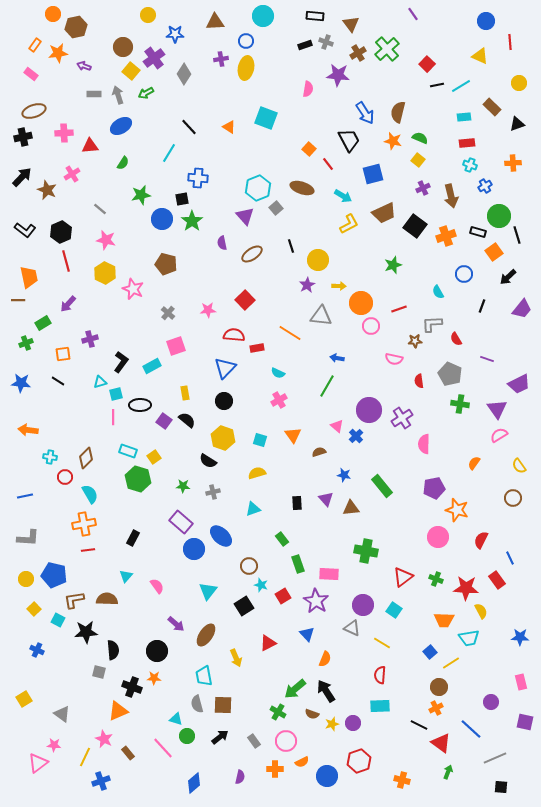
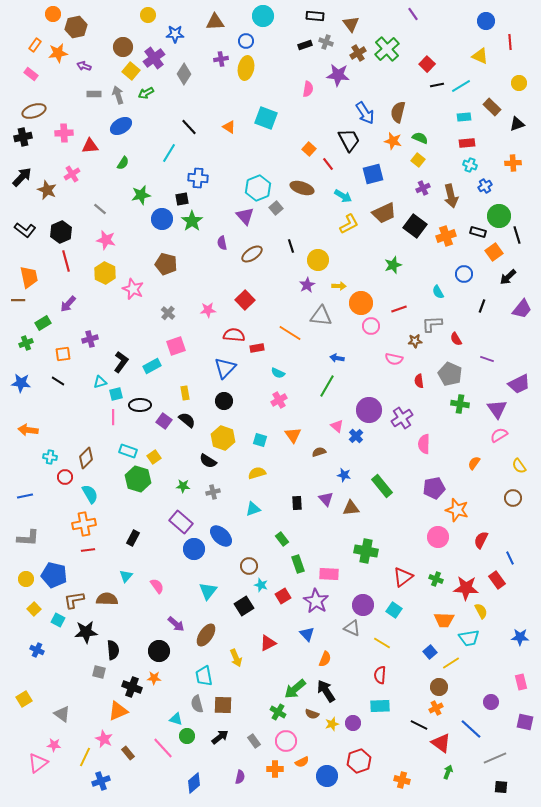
black circle at (157, 651): moved 2 px right
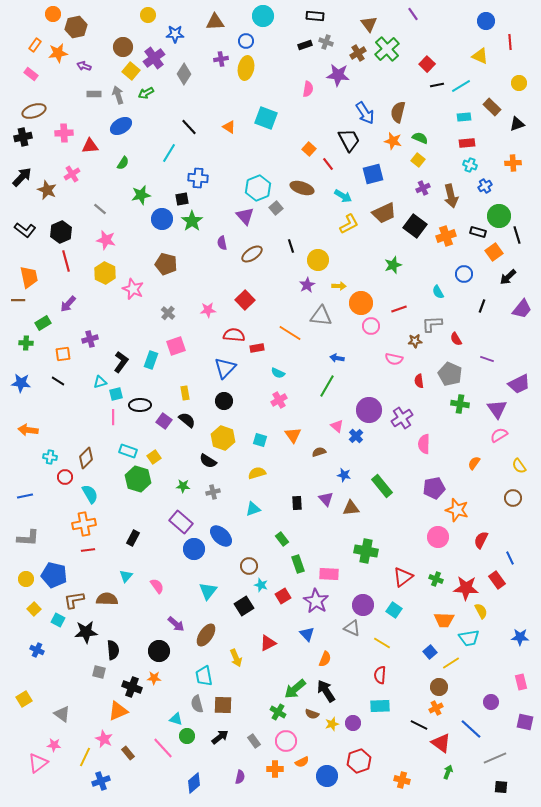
brown triangle at (351, 24): moved 18 px right
green cross at (26, 343): rotated 24 degrees clockwise
cyan rectangle at (152, 366): moved 1 px left, 6 px up; rotated 42 degrees counterclockwise
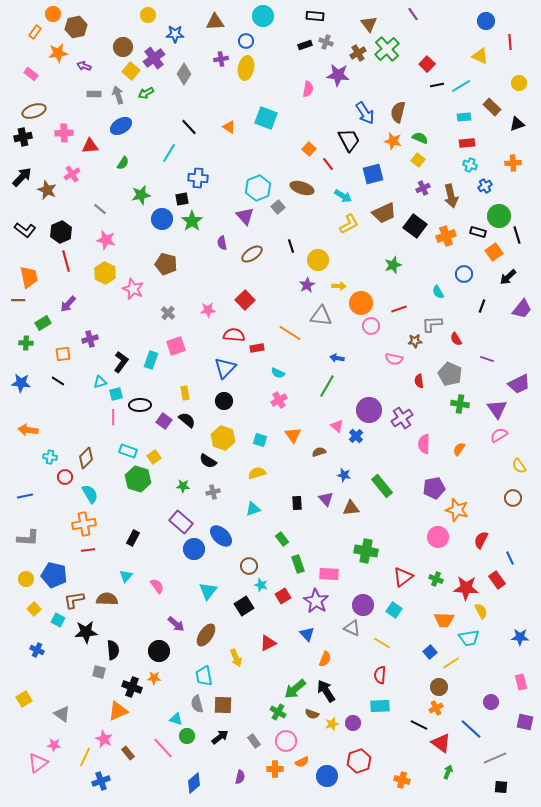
orange rectangle at (35, 45): moved 13 px up
gray square at (276, 208): moved 2 px right, 1 px up
orange semicircle at (474, 463): moved 15 px left, 14 px up
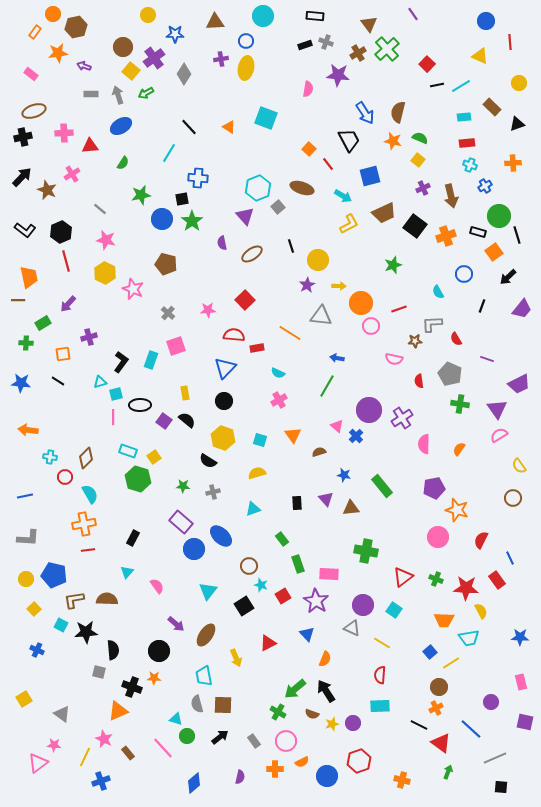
gray rectangle at (94, 94): moved 3 px left
blue square at (373, 174): moved 3 px left, 2 px down
purple cross at (90, 339): moved 1 px left, 2 px up
cyan triangle at (126, 576): moved 1 px right, 4 px up
cyan square at (58, 620): moved 3 px right, 5 px down
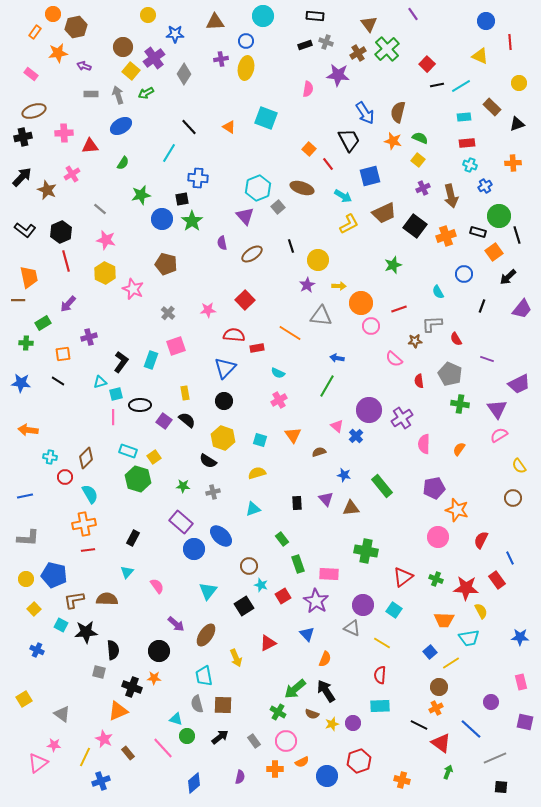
pink semicircle at (394, 359): rotated 30 degrees clockwise
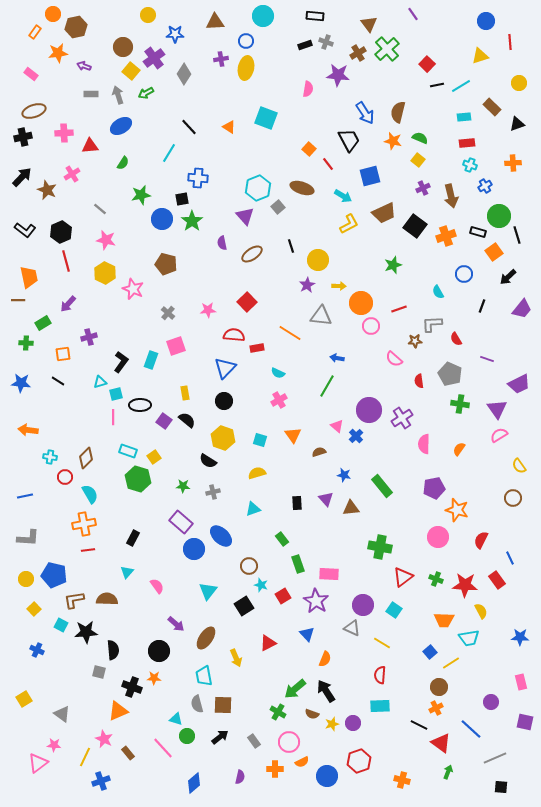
yellow triangle at (480, 56): rotated 42 degrees counterclockwise
red square at (245, 300): moved 2 px right, 2 px down
green cross at (366, 551): moved 14 px right, 4 px up
red star at (466, 588): moved 1 px left, 3 px up
brown ellipse at (206, 635): moved 3 px down
pink circle at (286, 741): moved 3 px right, 1 px down
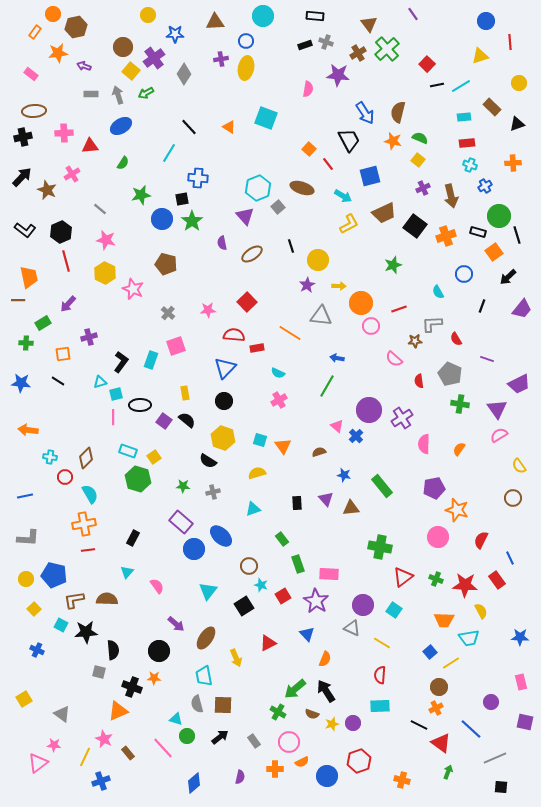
brown ellipse at (34, 111): rotated 15 degrees clockwise
orange triangle at (293, 435): moved 10 px left, 11 px down
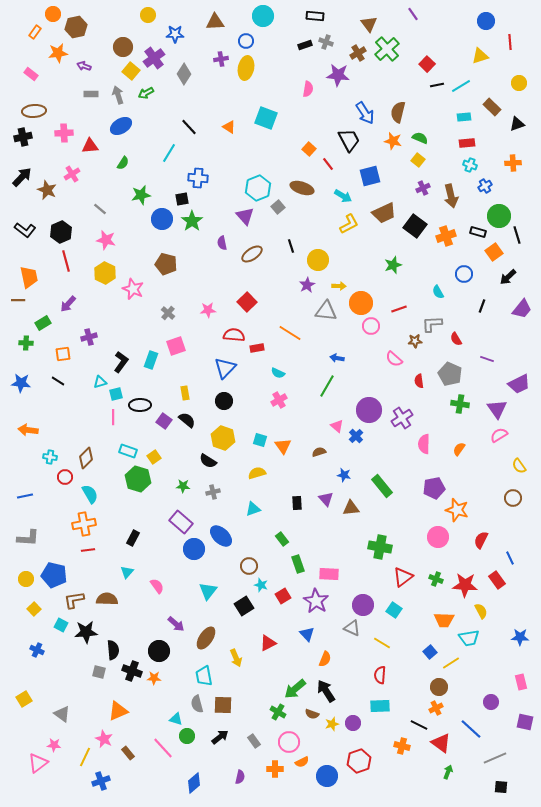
gray triangle at (321, 316): moved 5 px right, 5 px up
black cross at (132, 687): moved 16 px up
orange cross at (402, 780): moved 34 px up
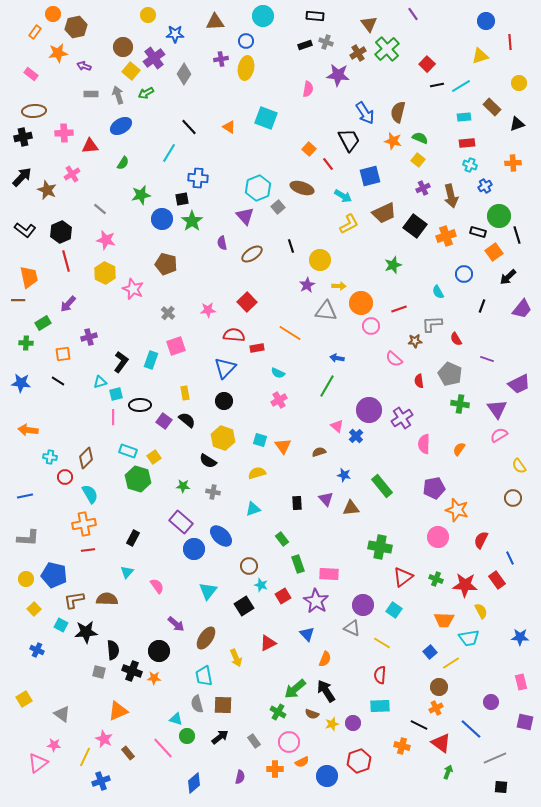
yellow circle at (318, 260): moved 2 px right
gray cross at (213, 492): rotated 24 degrees clockwise
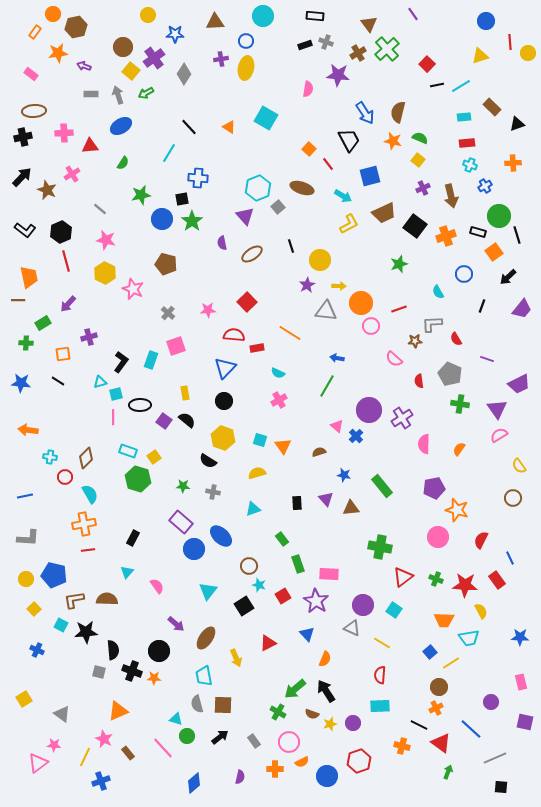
yellow circle at (519, 83): moved 9 px right, 30 px up
cyan square at (266, 118): rotated 10 degrees clockwise
green star at (393, 265): moved 6 px right, 1 px up
cyan star at (261, 585): moved 2 px left
yellow star at (332, 724): moved 2 px left
